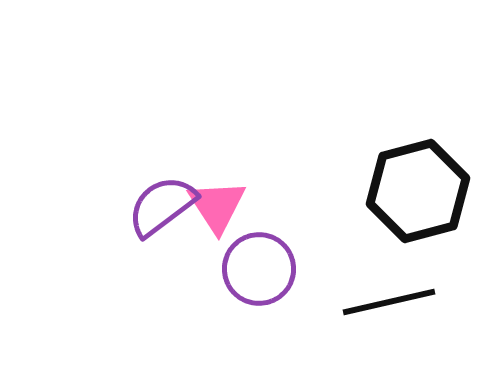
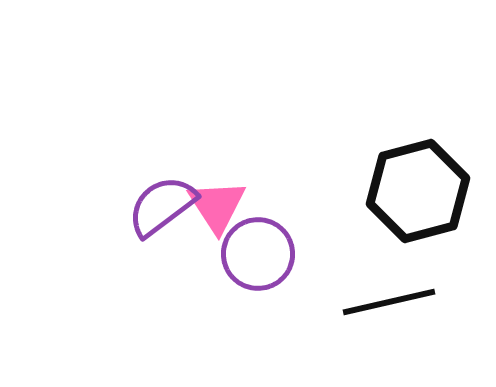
purple circle: moved 1 px left, 15 px up
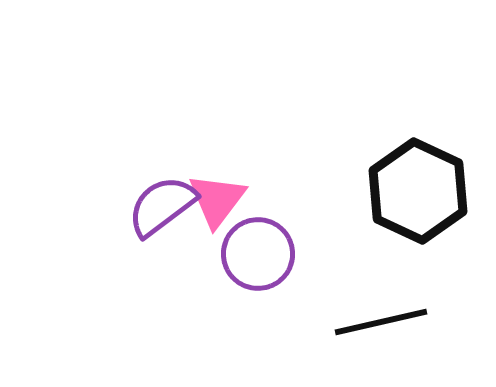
black hexagon: rotated 20 degrees counterclockwise
pink triangle: moved 6 px up; rotated 10 degrees clockwise
black line: moved 8 px left, 20 px down
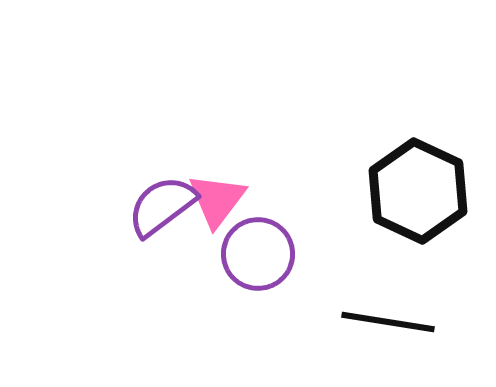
black line: moved 7 px right; rotated 22 degrees clockwise
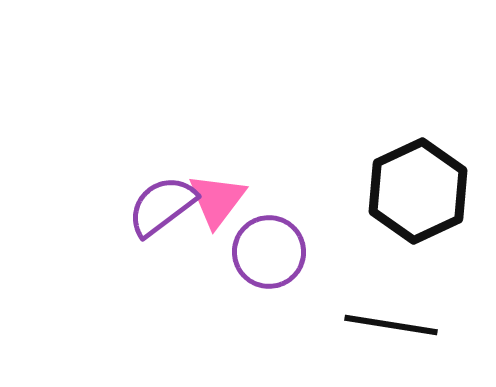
black hexagon: rotated 10 degrees clockwise
purple circle: moved 11 px right, 2 px up
black line: moved 3 px right, 3 px down
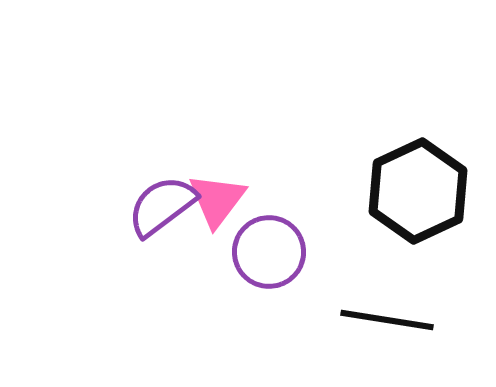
black line: moved 4 px left, 5 px up
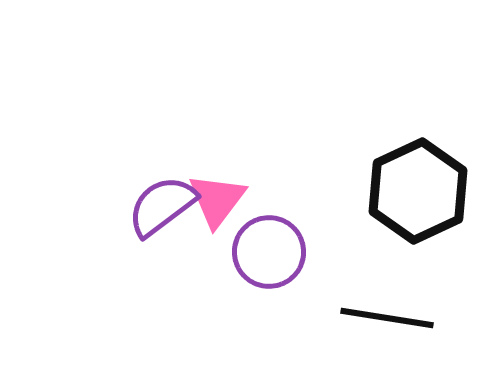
black line: moved 2 px up
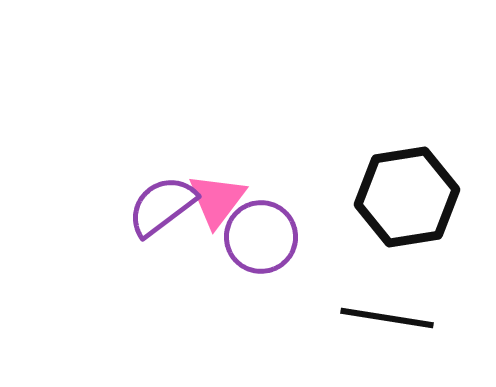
black hexagon: moved 11 px left, 6 px down; rotated 16 degrees clockwise
purple circle: moved 8 px left, 15 px up
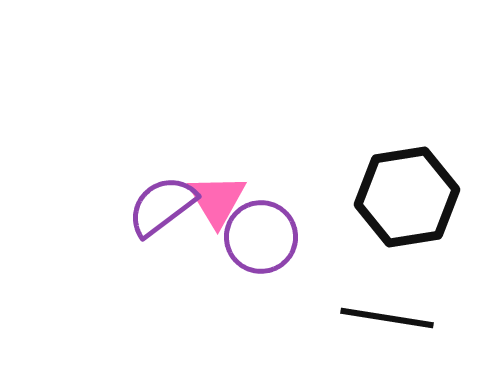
pink triangle: rotated 8 degrees counterclockwise
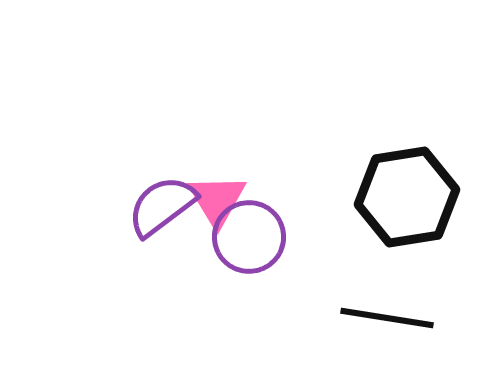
purple circle: moved 12 px left
